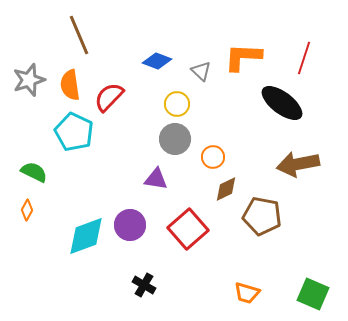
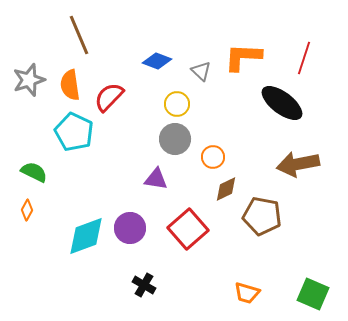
purple circle: moved 3 px down
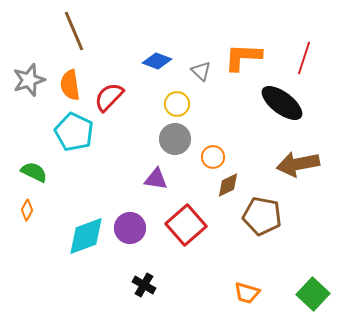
brown line: moved 5 px left, 4 px up
brown diamond: moved 2 px right, 4 px up
red square: moved 2 px left, 4 px up
green square: rotated 20 degrees clockwise
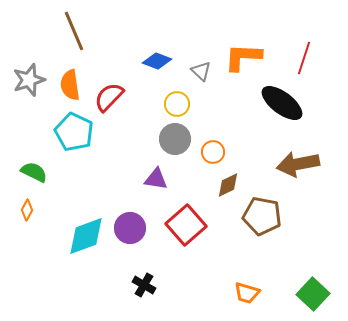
orange circle: moved 5 px up
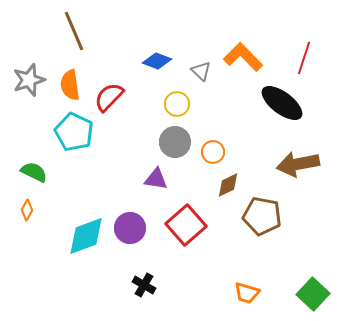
orange L-shape: rotated 42 degrees clockwise
gray circle: moved 3 px down
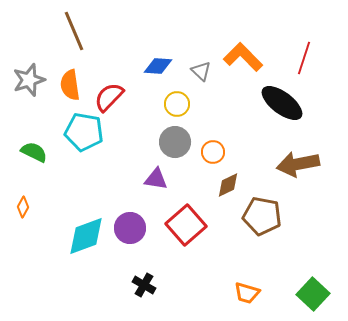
blue diamond: moved 1 px right, 5 px down; rotated 16 degrees counterclockwise
cyan pentagon: moved 10 px right; rotated 15 degrees counterclockwise
green semicircle: moved 20 px up
orange diamond: moved 4 px left, 3 px up
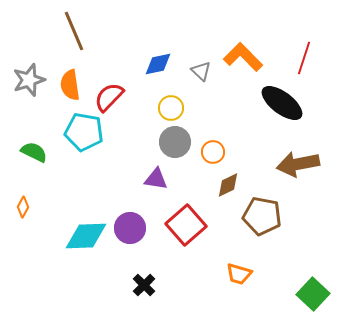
blue diamond: moved 2 px up; rotated 16 degrees counterclockwise
yellow circle: moved 6 px left, 4 px down
cyan diamond: rotated 18 degrees clockwise
black cross: rotated 15 degrees clockwise
orange trapezoid: moved 8 px left, 19 px up
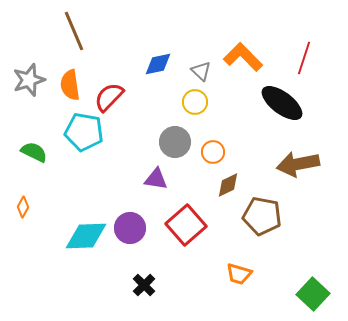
yellow circle: moved 24 px right, 6 px up
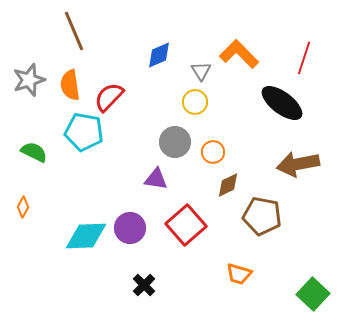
orange L-shape: moved 4 px left, 3 px up
blue diamond: moved 1 px right, 9 px up; rotated 12 degrees counterclockwise
gray triangle: rotated 15 degrees clockwise
